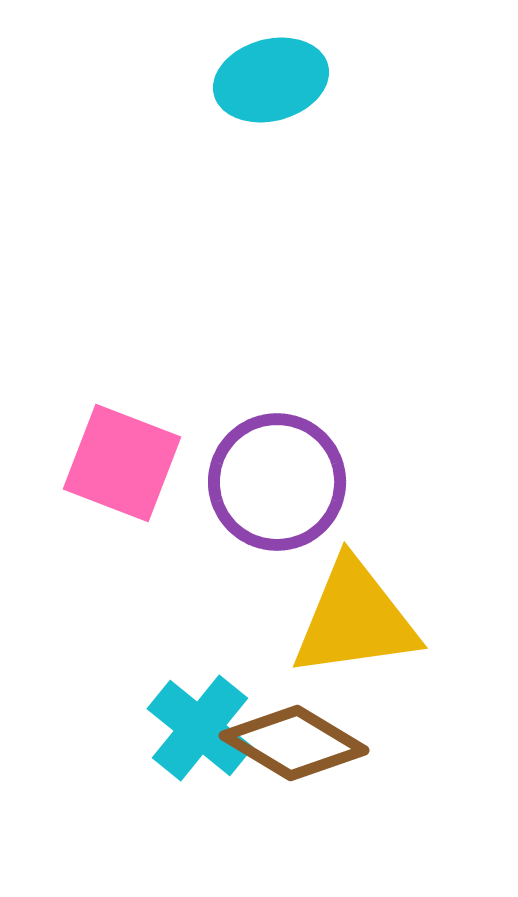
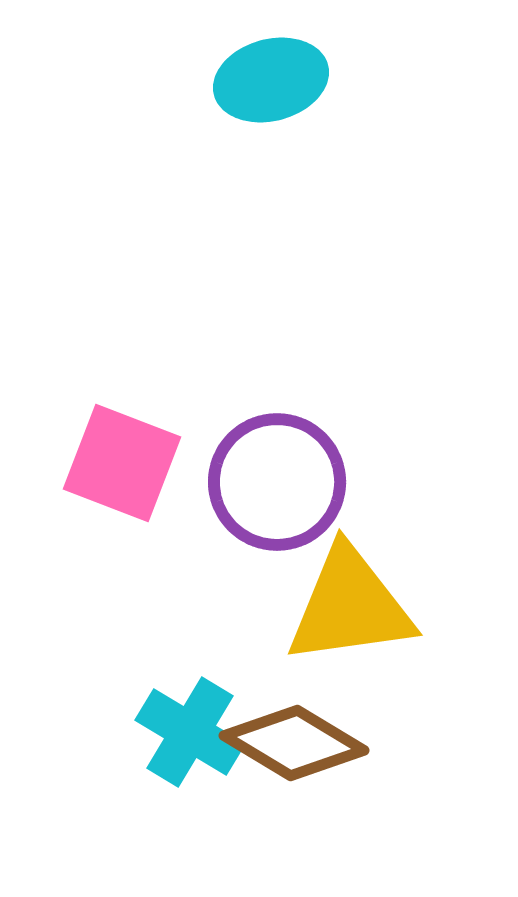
yellow triangle: moved 5 px left, 13 px up
cyan cross: moved 10 px left, 4 px down; rotated 8 degrees counterclockwise
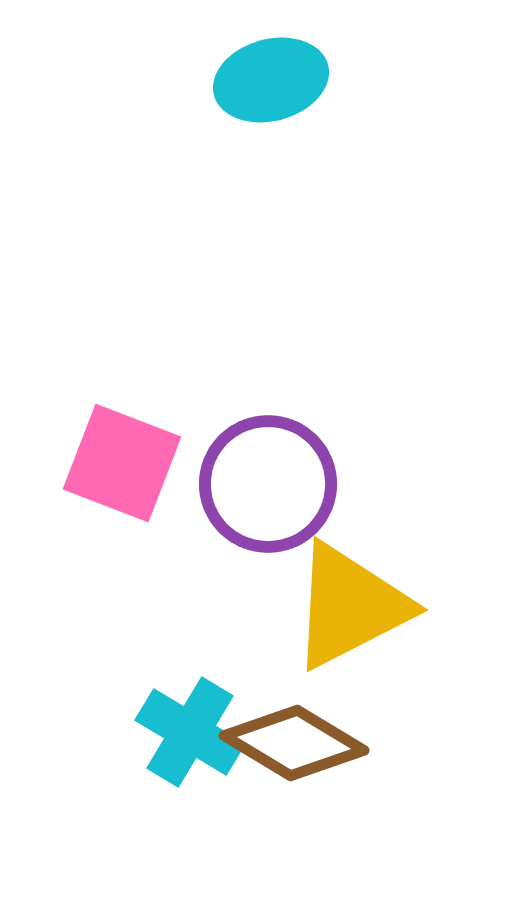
purple circle: moved 9 px left, 2 px down
yellow triangle: rotated 19 degrees counterclockwise
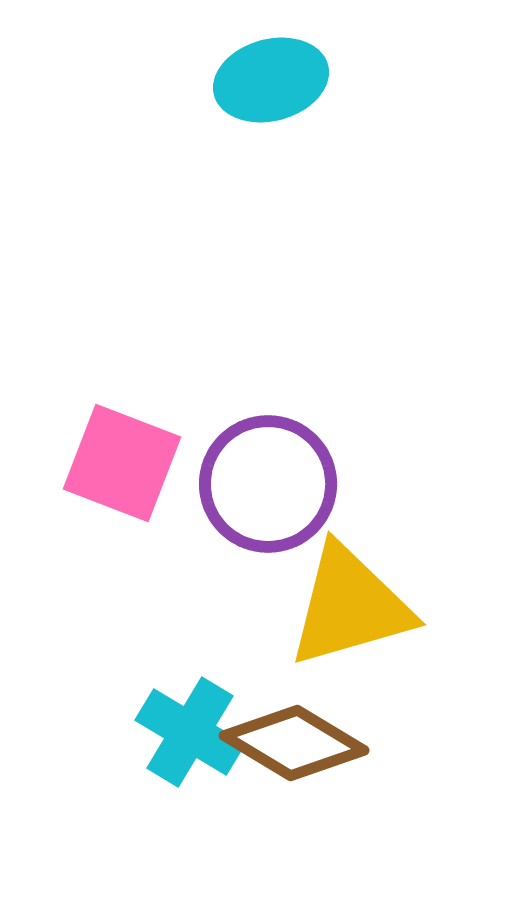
yellow triangle: rotated 11 degrees clockwise
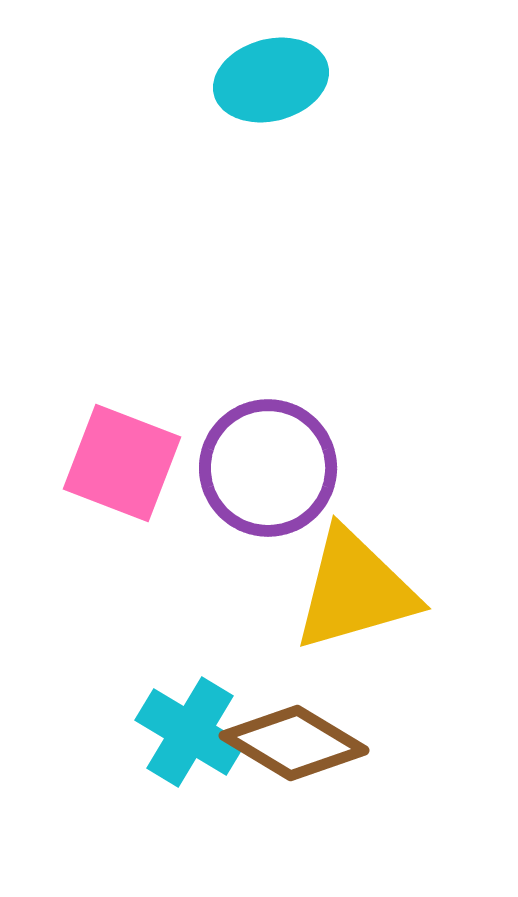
purple circle: moved 16 px up
yellow triangle: moved 5 px right, 16 px up
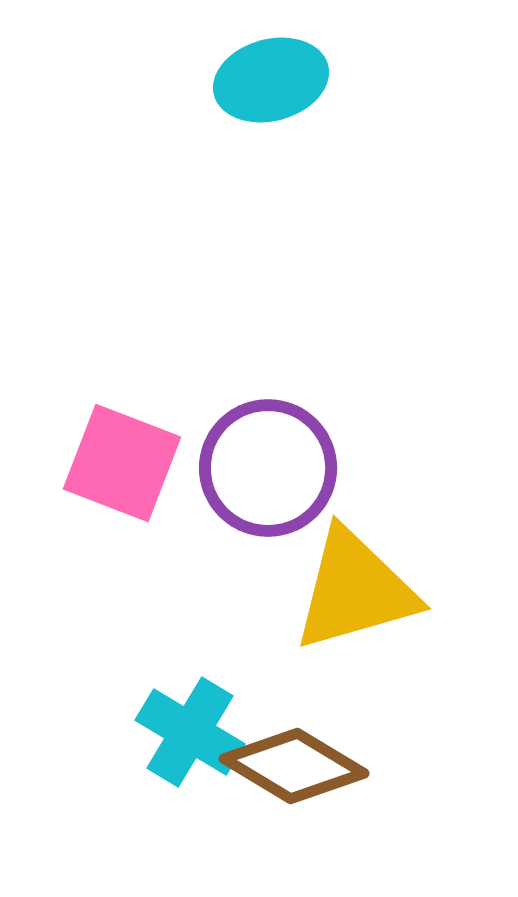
brown diamond: moved 23 px down
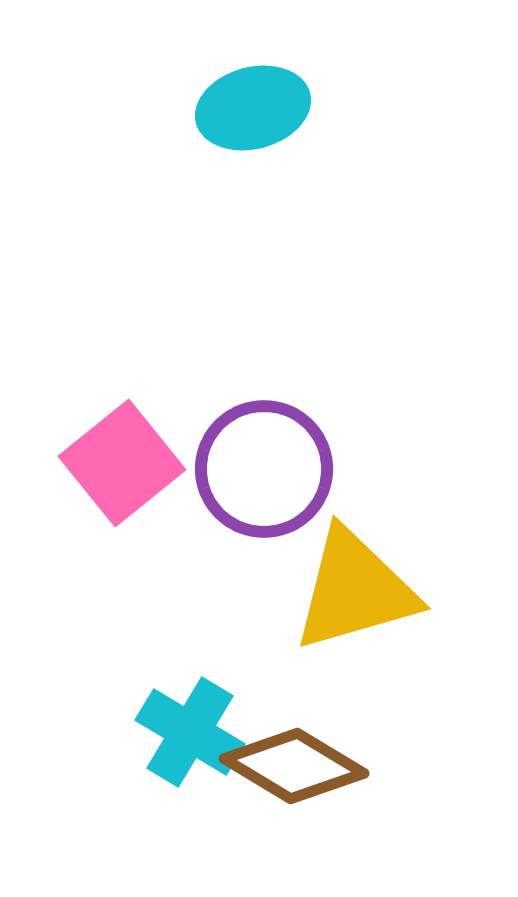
cyan ellipse: moved 18 px left, 28 px down
pink square: rotated 30 degrees clockwise
purple circle: moved 4 px left, 1 px down
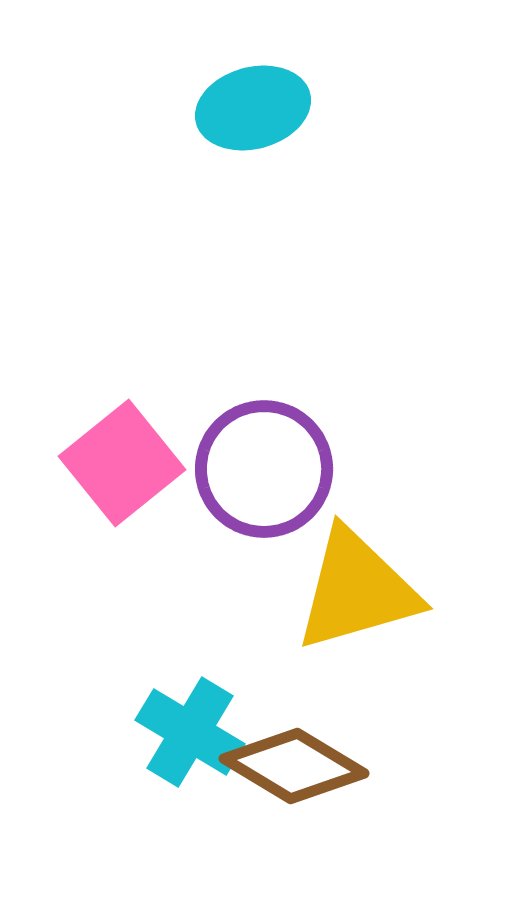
yellow triangle: moved 2 px right
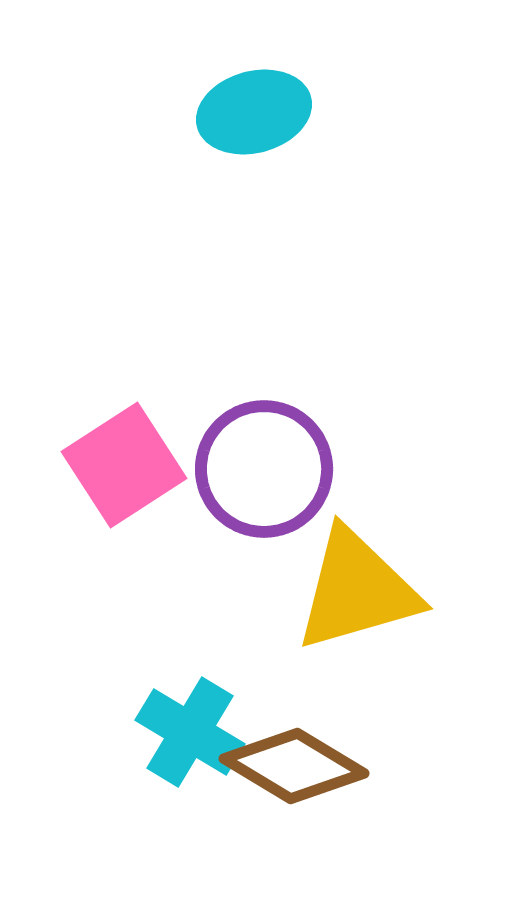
cyan ellipse: moved 1 px right, 4 px down
pink square: moved 2 px right, 2 px down; rotated 6 degrees clockwise
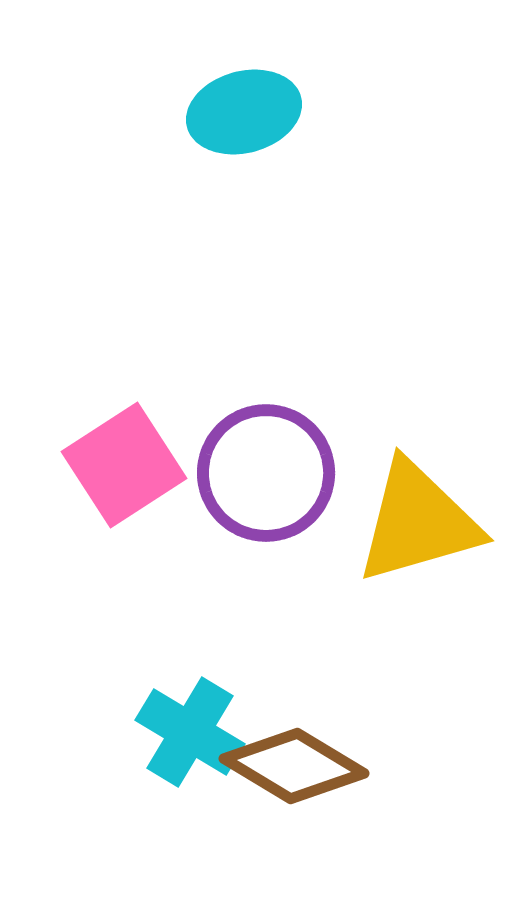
cyan ellipse: moved 10 px left
purple circle: moved 2 px right, 4 px down
yellow triangle: moved 61 px right, 68 px up
